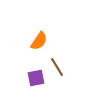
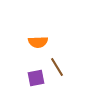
orange semicircle: moved 1 px left, 1 px down; rotated 54 degrees clockwise
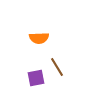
orange semicircle: moved 1 px right, 4 px up
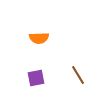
brown line: moved 21 px right, 8 px down
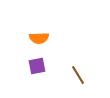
purple square: moved 1 px right, 12 px up
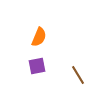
orange semicircle: moved 1 px up; rotated 66 degrees counterclockwise
